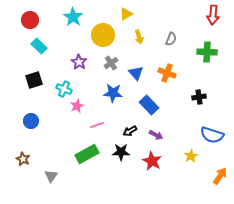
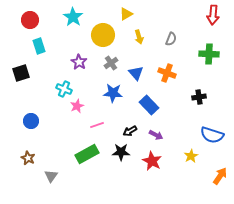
cyan rectangle: rotated 28 degrees clockwise
green cross: moved 2 px right, 2 px down
black square: moved 13 px left, 7 px up
brown star: moved 5 px right, 1 px up
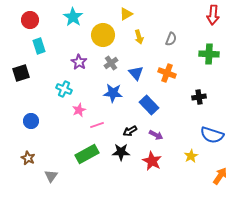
pink star: moved 2 px right, 4 px down
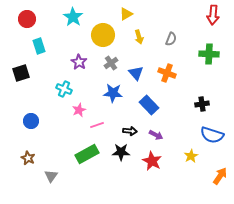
red circle: moved 3 px left, 1 px up
black cross: moved 3 px right, 7 px down
black arrow: rotated 144 degrees counterclockwise
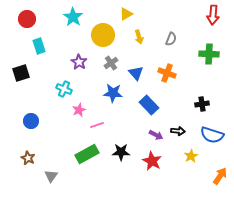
black arrow: moved 48 px right
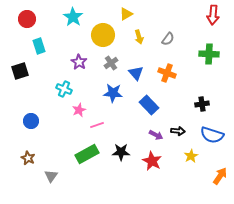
gray semicircle: moved 3 px left; rotated 16 degrees clockwise
black square: moved 1 px left, 2 px up
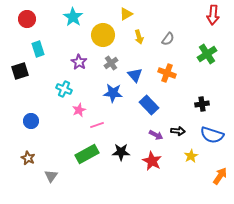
cyan rectangle: moved 1 px left, 3 px down
green cross: moved 2 px left; rotated 36 degrees counterclockwise
blue triangle: moved 1 px left, 2 px down
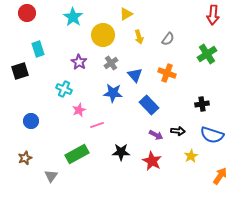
red circle: moved 6 px up
green rectangle: moved 10 px left
brown star: moved 3 px left; rotated 24 degrees clockwise
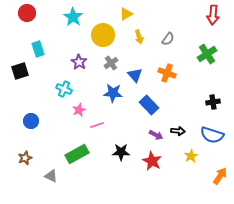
black cross: moved 11 px right, 2 px up
gray triangle: rotated 40 degrees counterclockwise
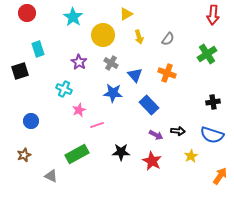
gray cross: rotated 24 degrees counterclockwise
brown star: moved 1 px left, 3 px up
